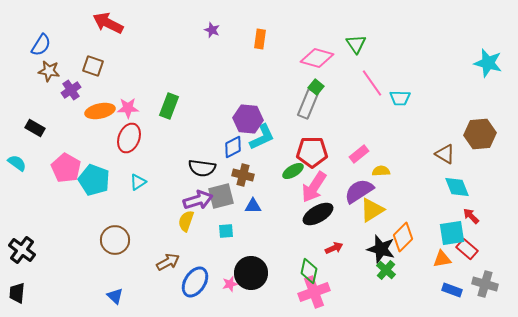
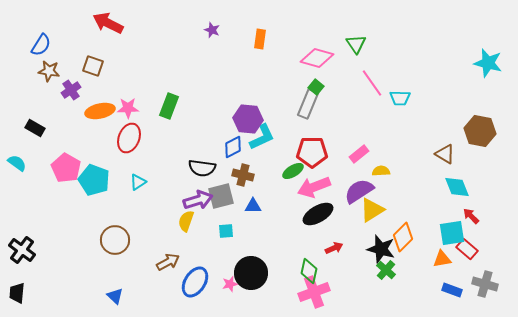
brown hexagon at (480, 134): moved 3 px up; rotated 16 degrees clockwise
pink arrow at (314, 187): rotated 36 degrees clockwise
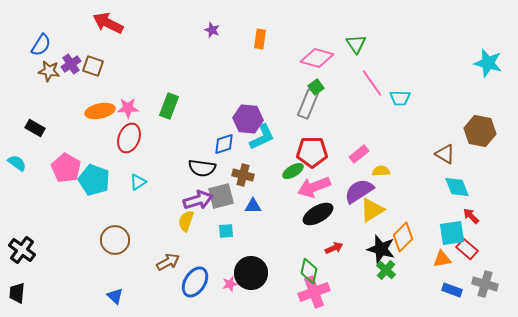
green square at (316, 87): rotated 14 degrees clockwise
purple cross at (71, 90): moved 26 px up
blue diamond at (233, 147): moved 9 px left, 3 px up; rotated 10 degrees clockwise
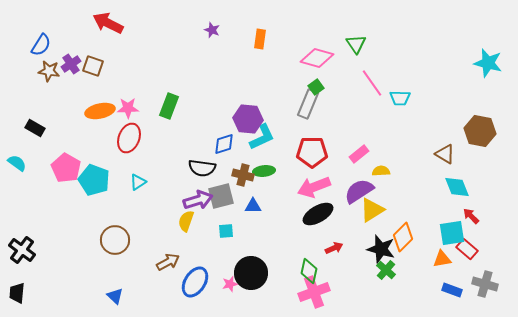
green ellipse at (293, 171): moved 29 px left; rotated 25 degrees clockwise
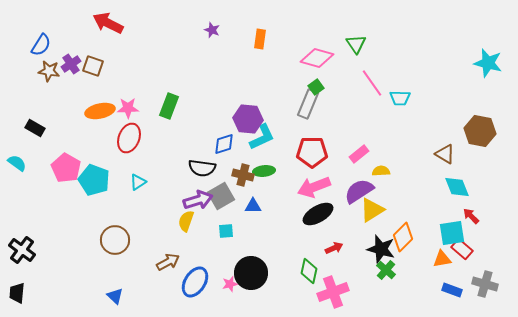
gray square at (221, 196): rotated 16 degrees counterclockwise
red rectangle at (467, 249): moved 5 px left
pink cross at (314, 292): moved 19 px right
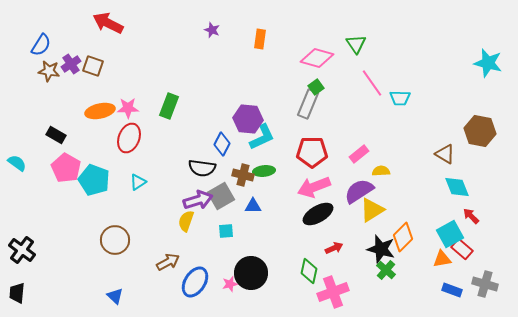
black rectangle at (35, 128): moved 21 px right, 7 px down
blue diamond at (224, 144): moved 2 px left; rotated 45 degrees counterclockwise
cyan square at (452, 233): moved 2 px left, 1 px down; rotated 20 degrees counterclockwise
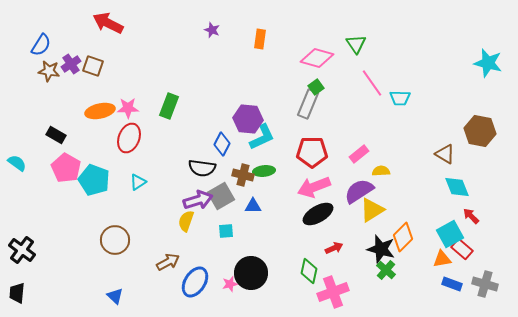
blue rectangle at (452, 290): moved 6 px up
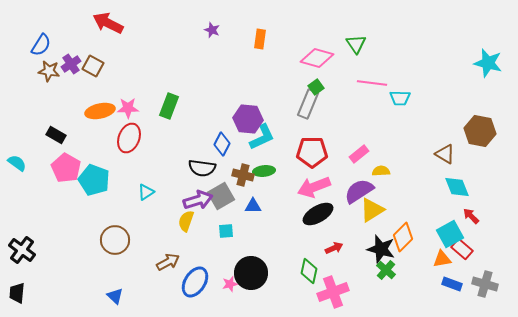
brown square at (93, 66): rotated 10 degrees clockwise
pink line at (372, 83): rotated 48 degrees counterclockwise
cyan triangle at (138, 182): moved 8 px right, 10 px down
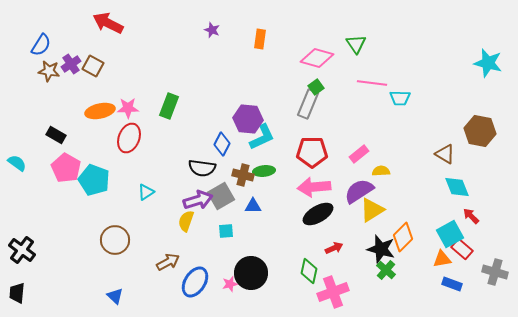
pink arrow at (314, 187): rotated 16 degrees clockwise
gray cross at (485, 284): moved 10 px right, 12 px up
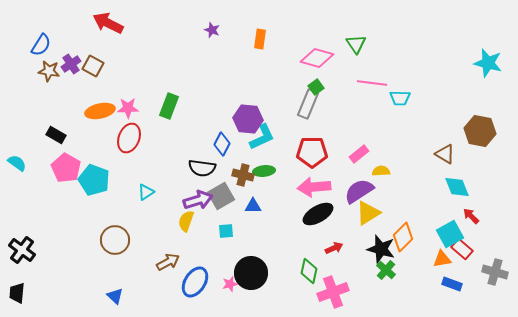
yellow triangle at (372, 210): moved 4 px left, 3 px down
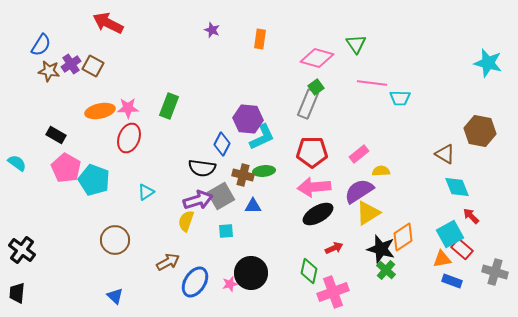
orange diamond at (403, 237): rotated 12 degrees clockwise
blue rectangle at (452, 284): moved 3 px up
